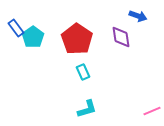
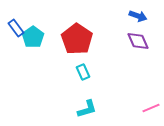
purple diamond: moved 17 px right, 4 px down; rotated 15 degrees counterclockwise
pink line: moved 1 px left, 3 px up
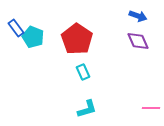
cyan pentagon: rotated 15 degrees counterclockwise
pink line: rotated 24 degrees clockwise
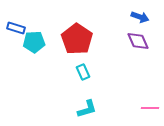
blue arrow: moved 2 px right, 1 px down
blue rectangle: rotated 36 degrees counterclockwise
cyan pentagon: moved 1 px right, 5 px down; rotated 25 degrees counterclockwise
pink line: moved 1 px left
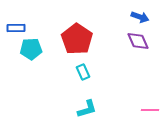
blue rectangle: rotated 18 degrees counterclockwise
cyan pentagon: moved 3 px left, 7 px down
pink line: moved 2 px down
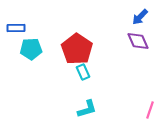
blue arrow: rotated 114 degrees clockwise
red pentagon: moved 10 px down
pink line: rotated 72 degrees counterclockwise
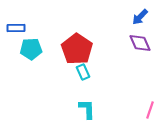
purple diamond: moved 2 px right, 2 px down
cyan L-shape: rotated 75 degrees counterclockwise
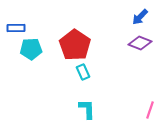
purple diamond: rotated 45 degrees counterclockwise
red pentagon: moved 2 px left, 4 px up
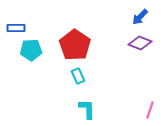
cyan pentagon: moved 1 px down
cyan rectangle: moved 5 px left, 4 px down
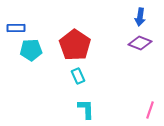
blue arrow: rotated 36 degrees counterclockwise
cyan L-shape: moved 1 px left
